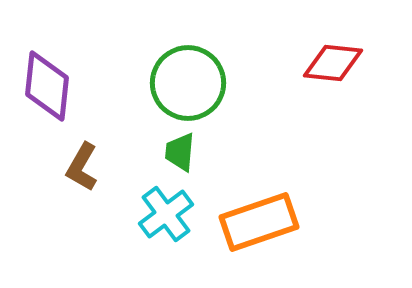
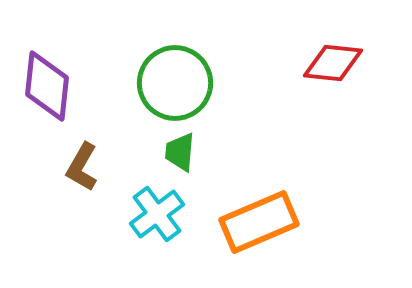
green circle: moved 13 px left
cyan cross: moved 9 px left
orange rectangle: rotated 4 degrees counterclockwise
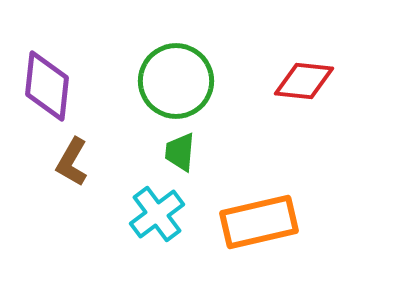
red diamond: moved 29 px left, 18 px down
green circle: moved 1 px right, 2 px up
brown L-shape: moved 10 px left, 5 px up
orange rectangle: rotated 10 degrees clockwise
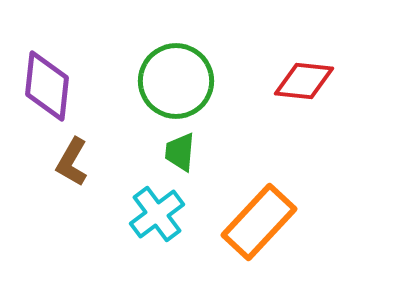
orange rectangle: rotated 34 degrees counterclockwise
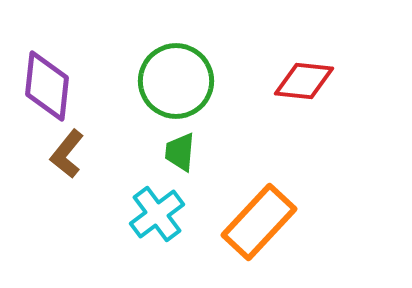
brown L-shape: moved 5 px left, 8 px up; rotated 9 degrees clockwise
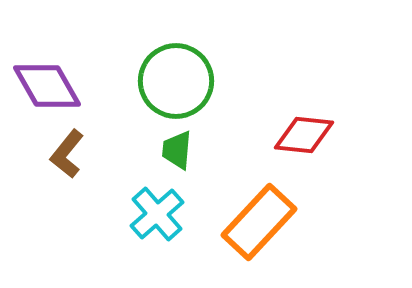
red diamond: moved 54 px down
purple diamond: rotated 36 degrees counterclockwise
green trapezoid: moved 3 px left, 2 px up
cyan cross: rotated 4 degrees counterclockwise
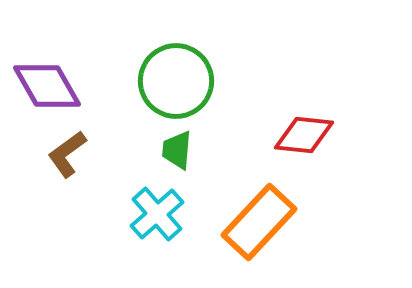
brown L-shape: rotated 15 degrees clockwise
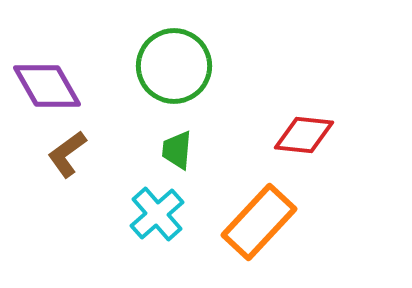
green circle: moved 2 px left, 15 px up
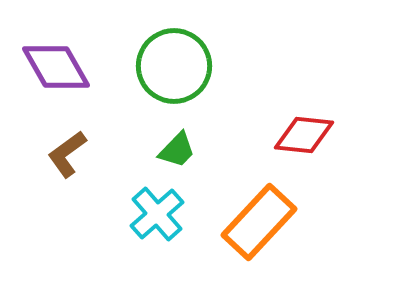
purple diamond: moved 9 px right, 19 px up
green trapezoid: rotated 141 degrees counterclockwise
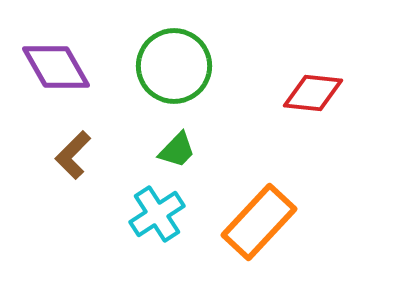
red diamond: moved 9 px right, 42 px up
brown L-shape: moved 6 px right, 1 px down; rotated 9 degrees counterclockwise
cyan cross: rotated 8 degrees clockwise
